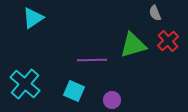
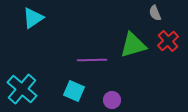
cyan cross: moved 3 px left, 5 px down
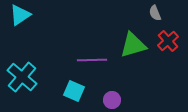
cyan triangle: moved 13 px left, 3 px up
cyan cross: moved 12 px up
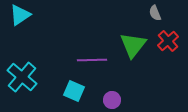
green triangle: rotated 36 degrees counterclockwise
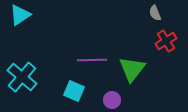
red cross: moved 2 px left; rotated 10 degrees clockwise
green triangle: moved 1 px left, 24 px down
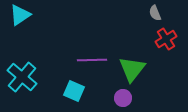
red cross: moved 2 px up
purple circle: moved 11 px right, 2 px up
